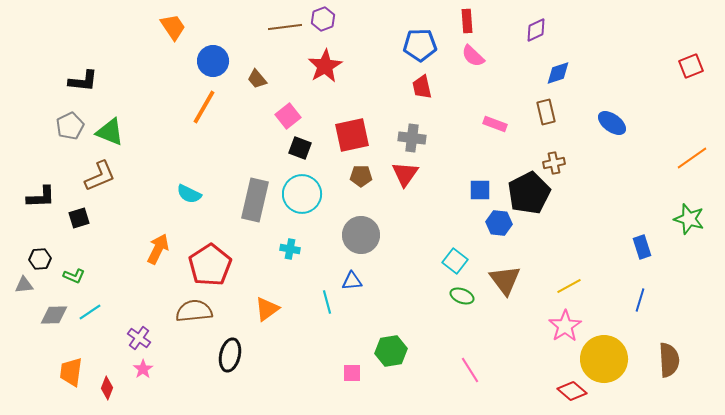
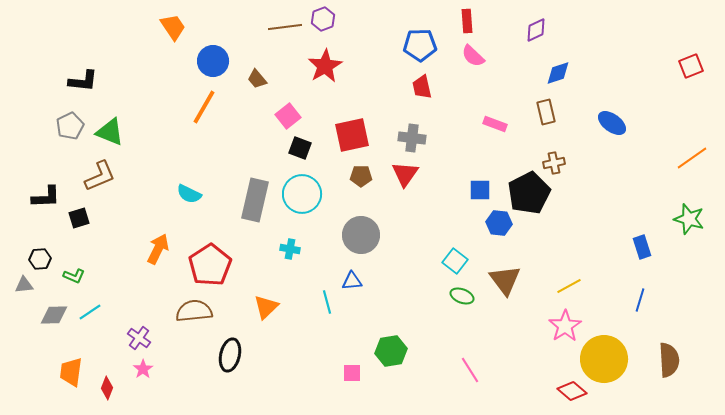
black L-shape at (41, 197): moved 5 px right
orange triangle at (267, 309): moved 1 px left, 2 px up; rotated 8 degrees counterclockwise
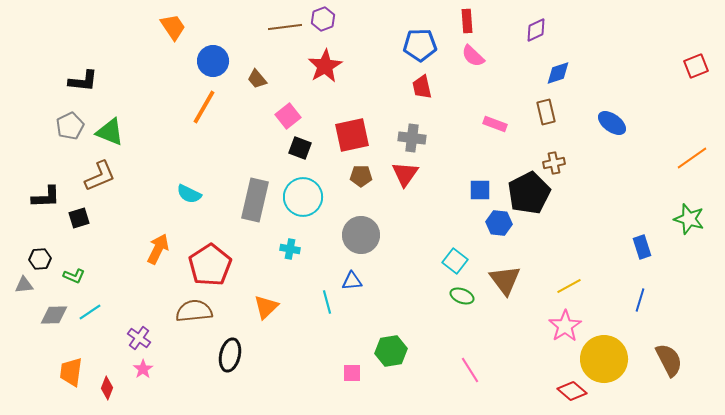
red square at (691, 66): moved 5 px right
cyan circle at (302, 194): moved 1 px right, 3 px down
brown semicircle at (669, 360): rotated 24 degrees counterclockwise
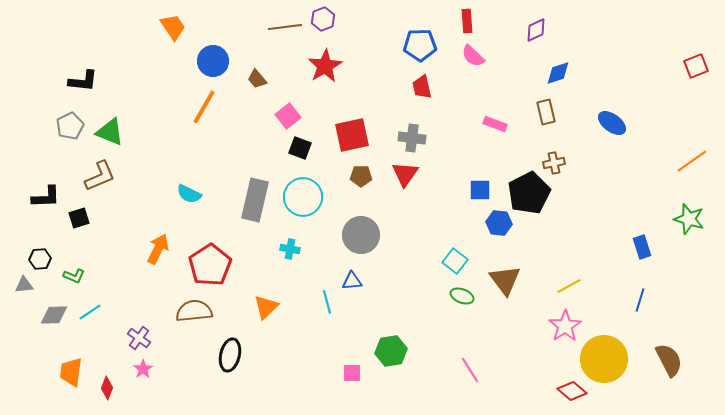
orange line at (692, 158): moved 3 px down
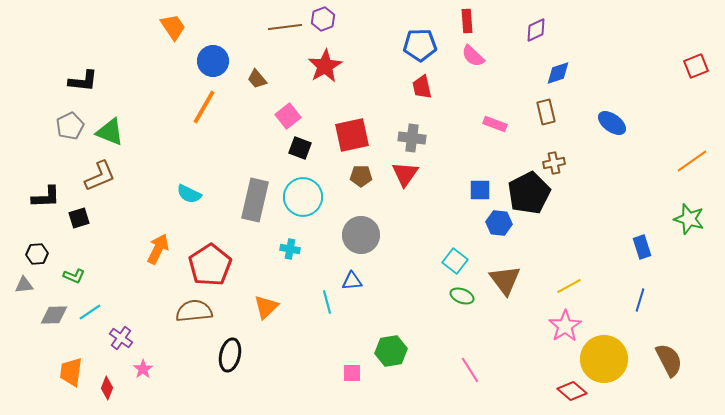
black hexagon at (40, 259): moved 3 px left, 5 px up
purple cross at (139, 338): moved 18 px left
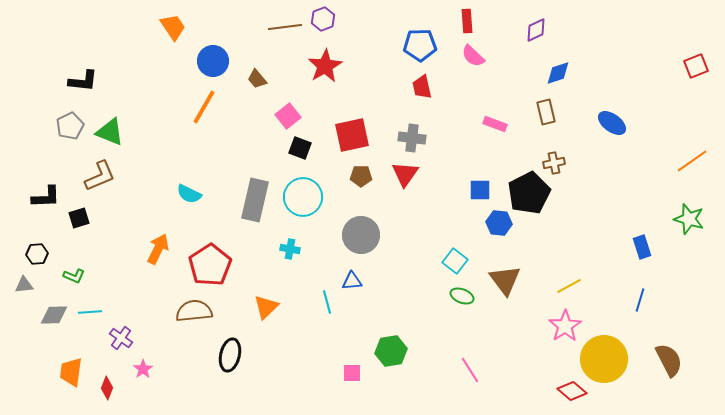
cyan line at (90, 312): rotated 30 degrees clockwise
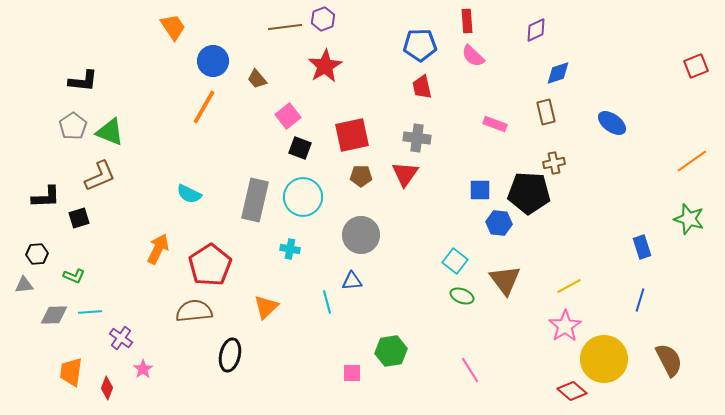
gray pentagon at (70, 126): moved 3 px right; rotated 8 degrees counterclockwise
gray cross at (412, 138): moved 5 px right
black pentagon at (529, 193): rotated 30 degrees clockwise
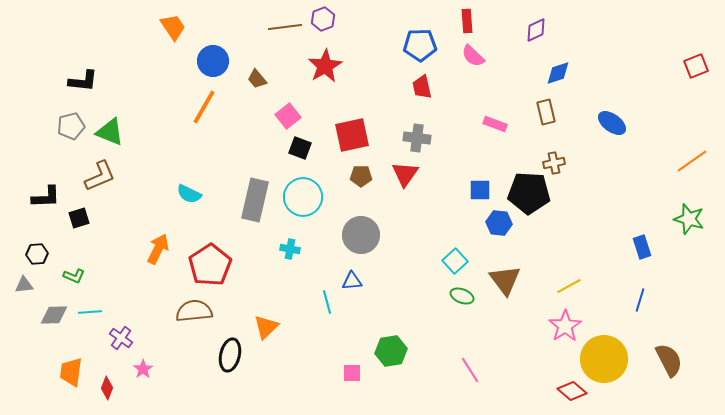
gray pentagon at (73, 126): moved 2 px left; rotated 20 degrees clockwise
cyan square at (455, 261): rotated 10 degrees clockwise
orange triangle at (266, 307): moved 20 px down
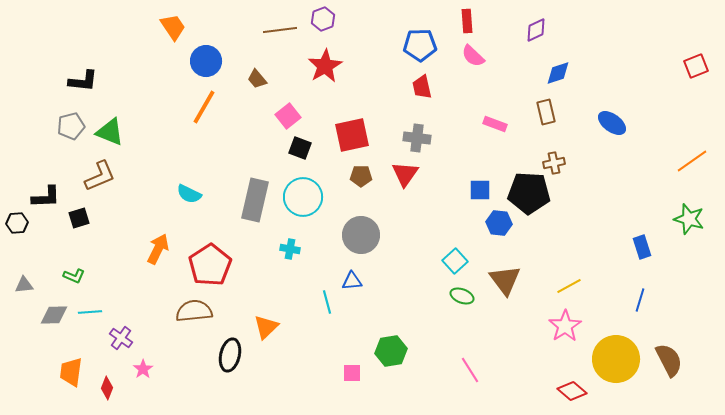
brown line at (285, 27): moved 5 px left, 3 px down
blue circle at (213, 61): moved 7 px left
black hexagon at (37, 254): moved 20 px left, 31 px up
yellow circle at (604, 359): moved 12 px right
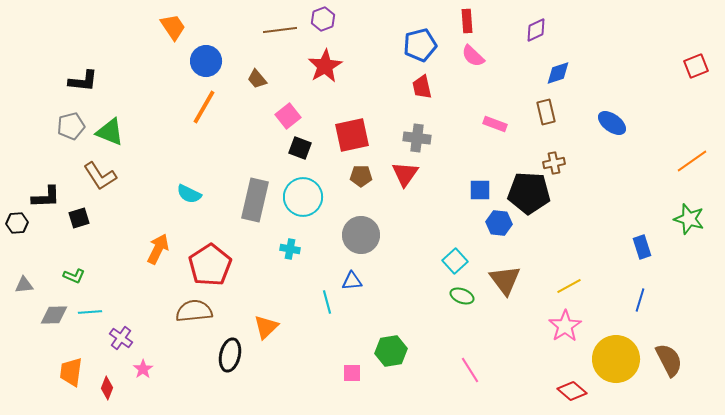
blue pentagon at (420, 45): rotated 12 degrees counterclockwise
brown L-shape at (100, 176): rotated 80 degrees clockwise
